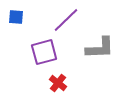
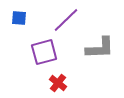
blue square: moved 3 px right, 1 px down
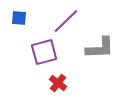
purple line: moved 1 px down
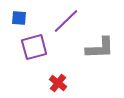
purple square: moved 10 px left, 5 px up
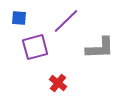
purple square: moved 1 px right
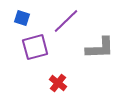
blue square: moved 3 px right; rotated 14 degrees clockwise
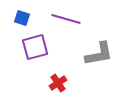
purple line: moved 2 px up; rotated 60 degrees clockwise
gray L-shape: moved 1 px left, 6 px down; rotated 8 degrees counterclockwise
red cross: rotated 18 degrees clockwise
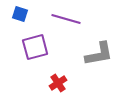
blue square: moved 2 px left, 4 px up
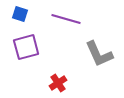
purple square: moved 9 px left
gray L-shape: rotated 76 degrees clockwise
